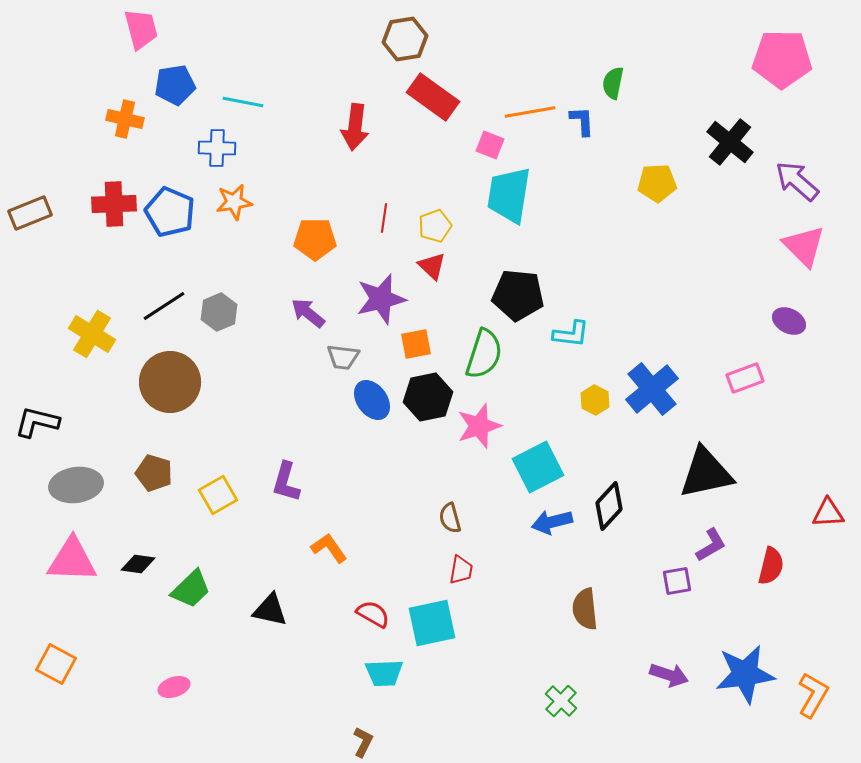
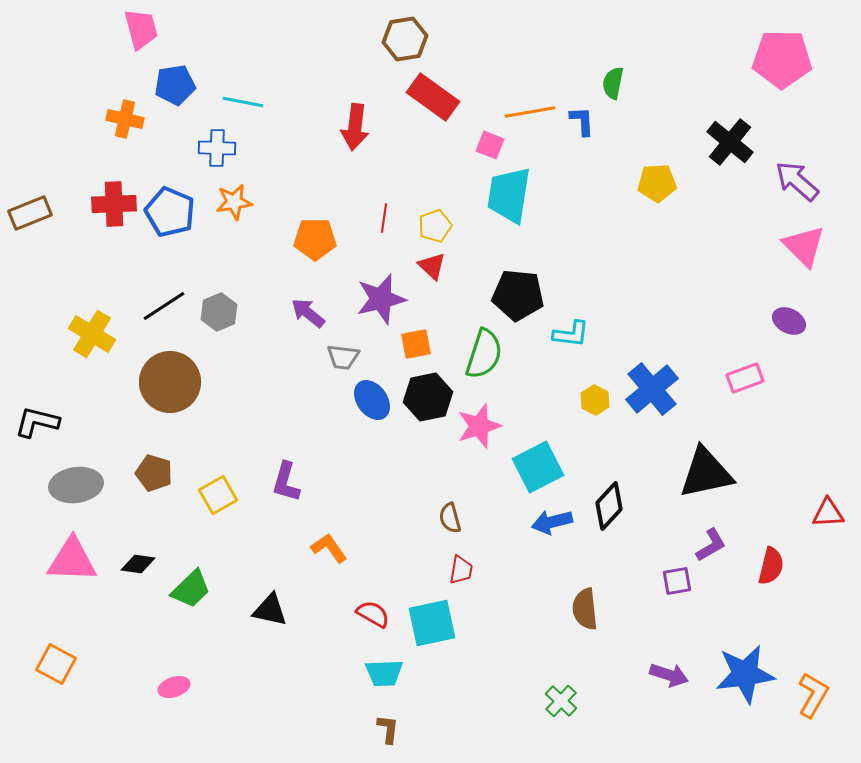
brown L-shape at (363, 742): moved 25 px right, 13 px up; rotated 20 degrees counterclockwise
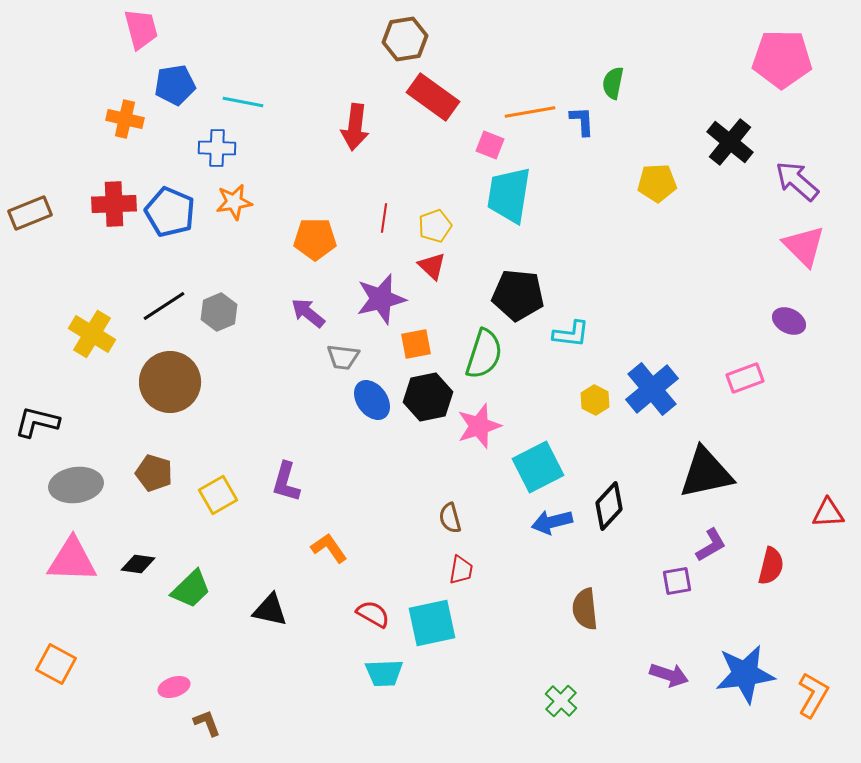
brown L-shape at (388, 729): moved 181 px left, 6 px up; rotated 28 degrees counterclockwise
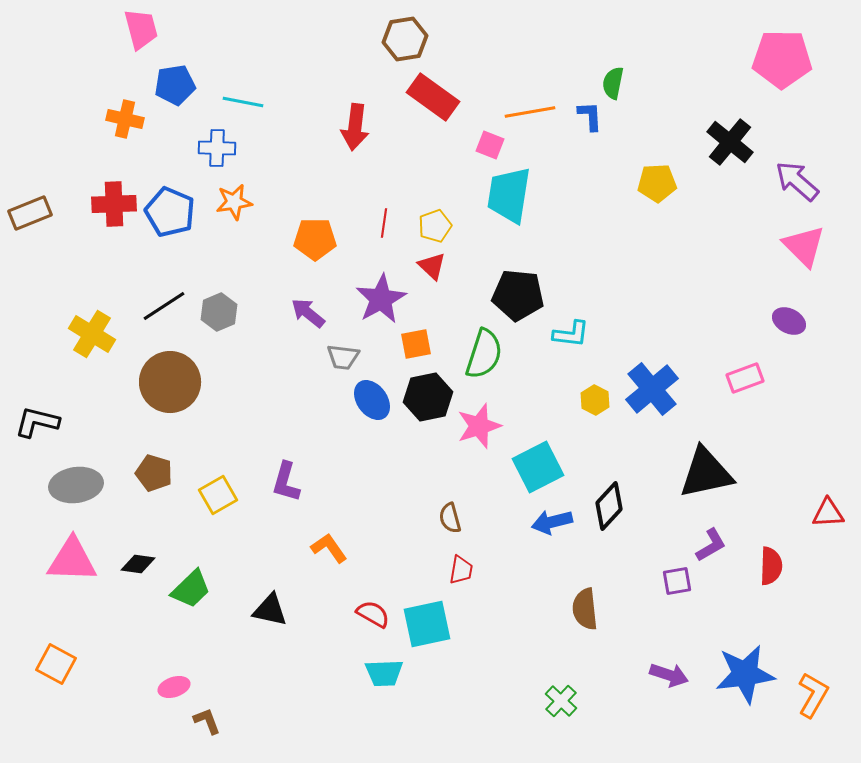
blue L-shape at (582, 121): moved 8 px right, 5 px up
red line at (384, 218): moved 5 px down
purple star at (381, 299): rotated 15 degrees counterclockwise
red semicircle at (771, 566): rotated 12 degrees counterclockwise
cyan square at (432, 623): moved 5 px left, 1 px down
brown L-shape at (207, 723): moved 2 px up
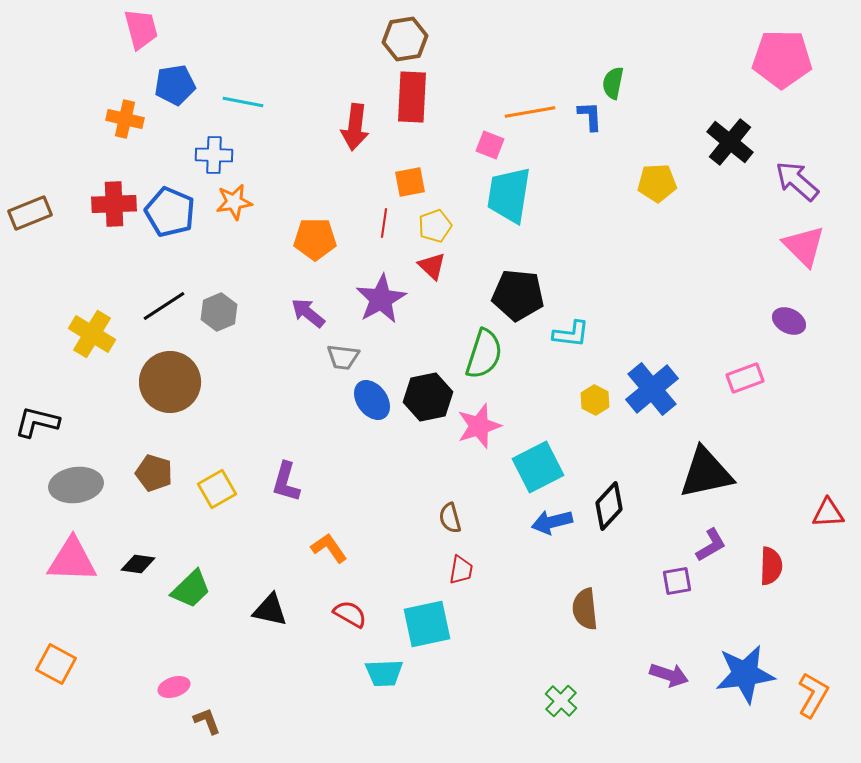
red rectangle at (433, 97): moved 21 px left; rotated 57 degrees clockwise
blue cross at (217, 148): moved 3 px left, 7 px down
orange square at (416, 344): moved 6 px left, 162 px up
yellow square at (218, 495): moved 1 px left, 6 px up
red semicircle at (373, 614): moved 23 px left
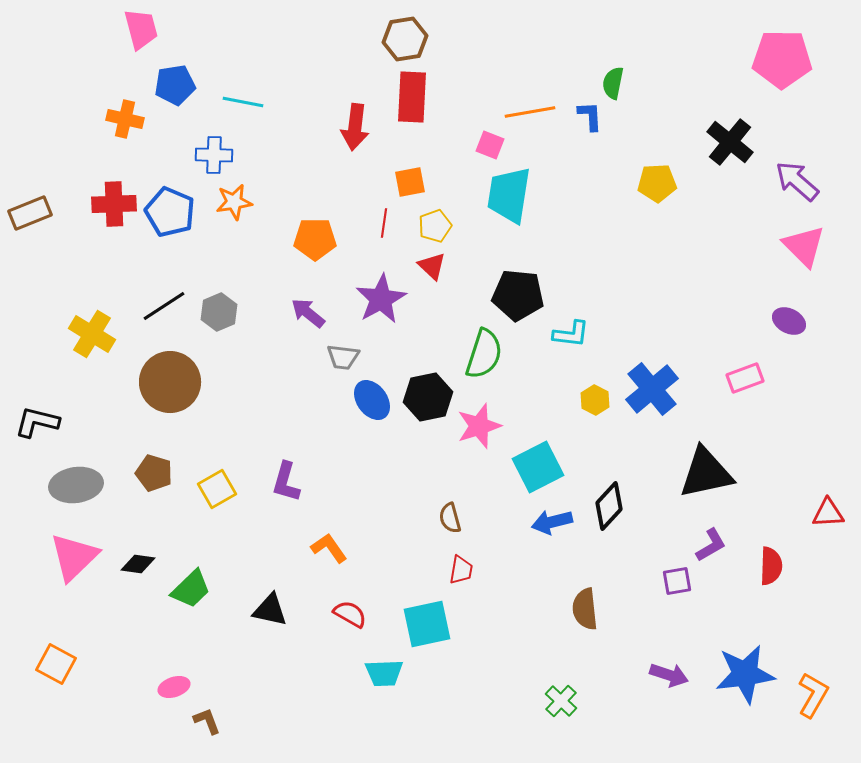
pink triangle at (72, 560): moved 2 px right, 3 px up; rotated 46 degrees counterclockwise
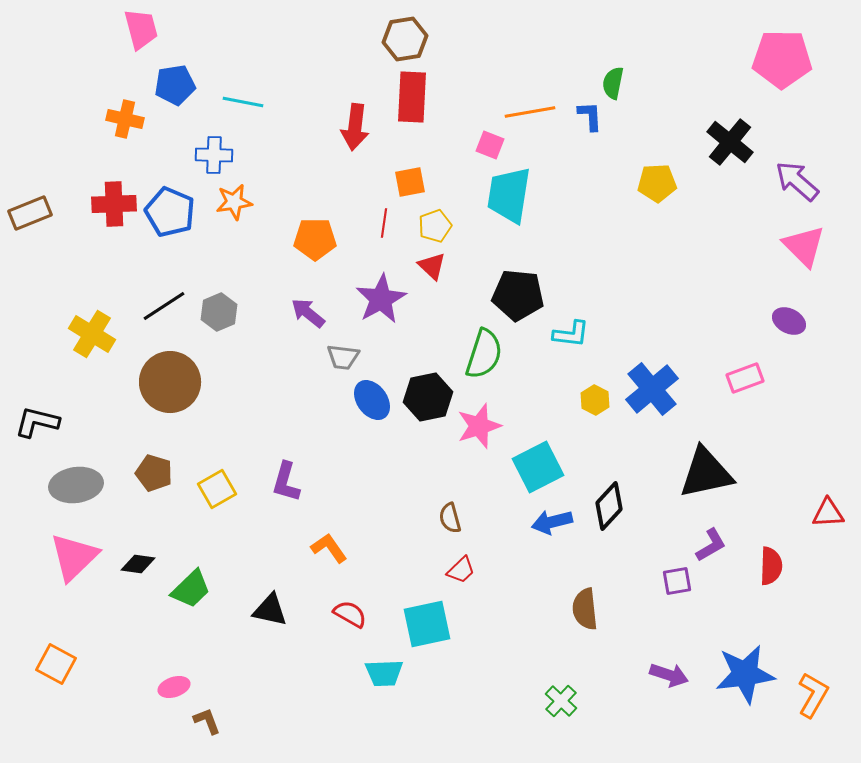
red trapezoid at (461, 570): rotated 36 degrees clockwise
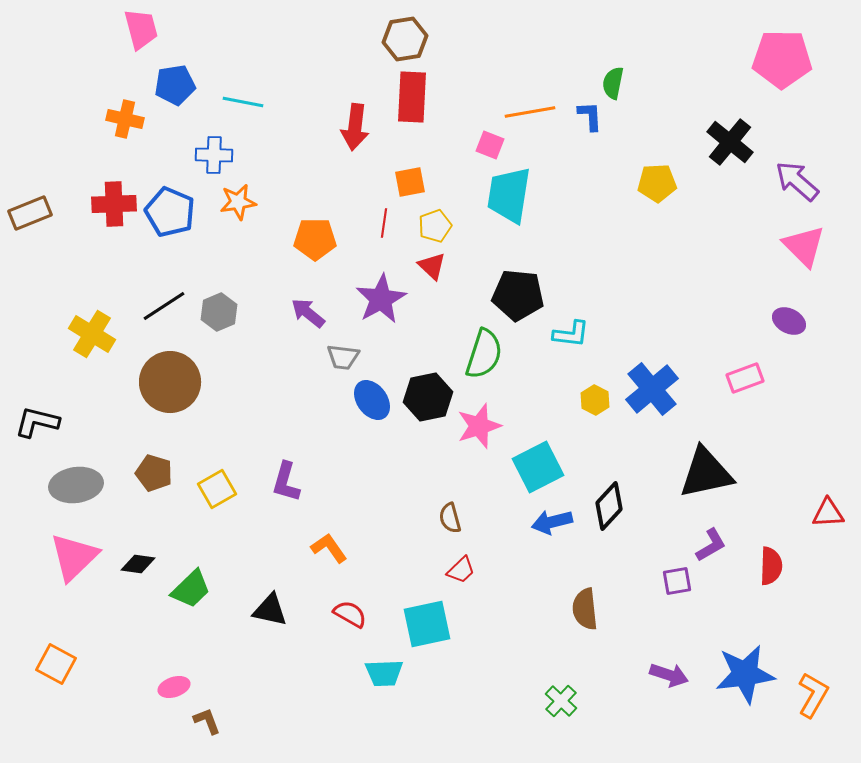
orange star at (234, 202): moved 4 px right
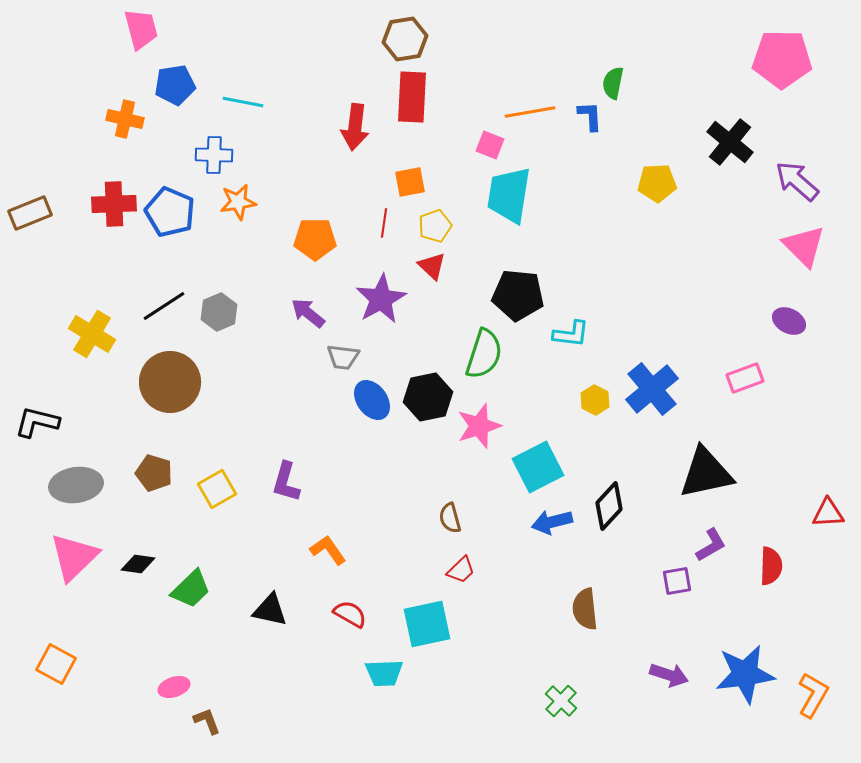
orange L-shape at (329, 548): moved 1 px left, 2 px down
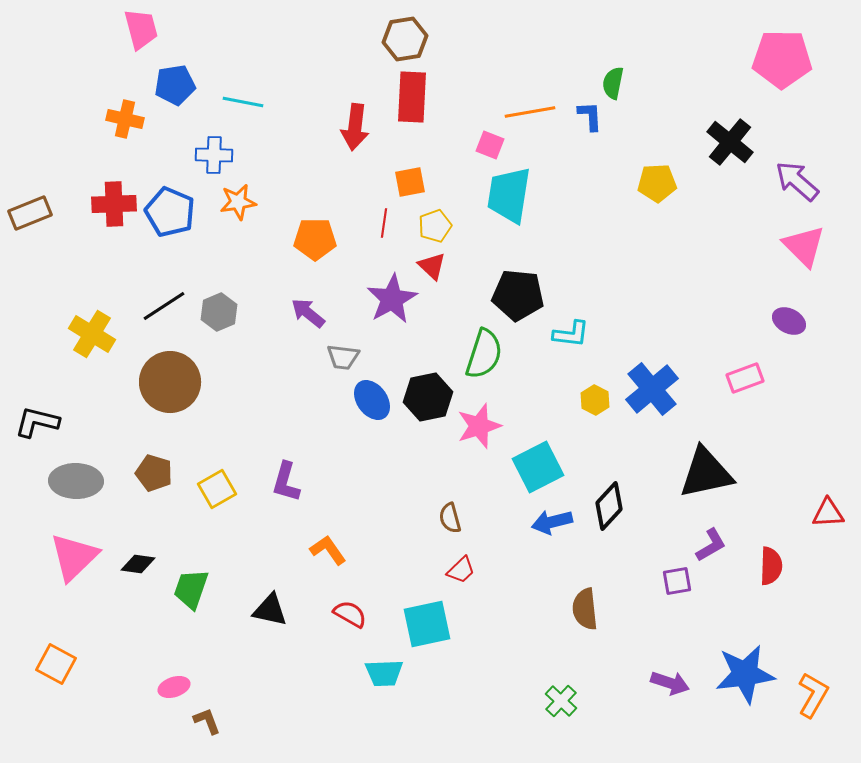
purple star at (381, 299): moved 11 px right
gray ellipse at (76, 485): moved 4 px up; rotated 9 degrees clockwise
green trapezoid at (191, 589): rotated 153 degrees clockwise
purple arrow at (669, 675): moved 1 px right, 8 px down
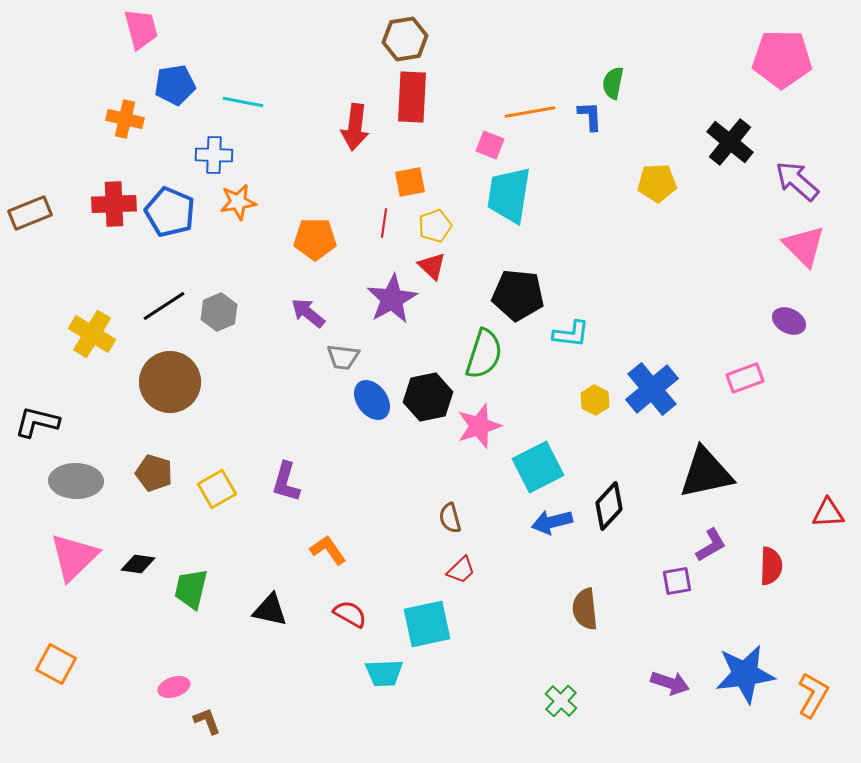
green trapezoid at (191, 589): rotated 6 degrees counterclockwise
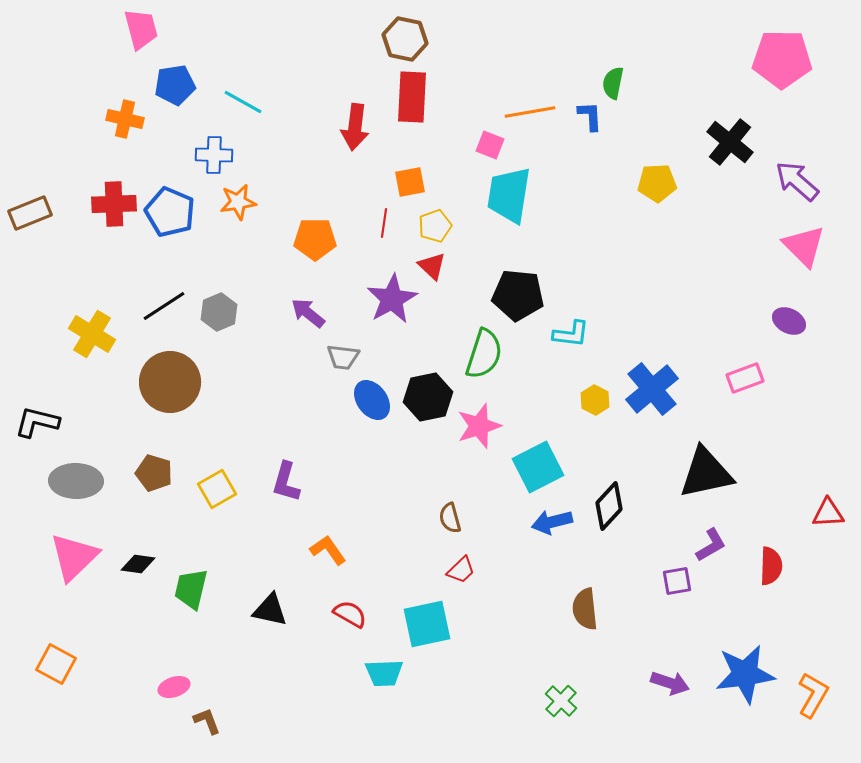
brown hexagon at (405, 39): rotated 21 degrees clockwise
cyan line at (243, 102): rotated 18 degrees clockwise
